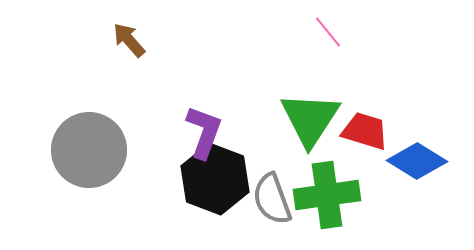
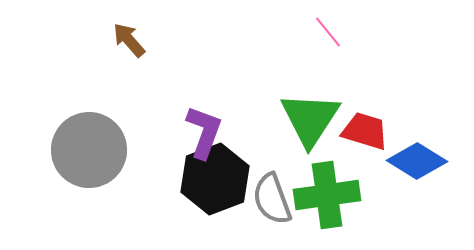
black hexagon: rotated 18 degrees clockwise
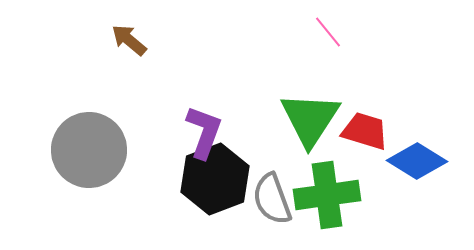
brown arrow: rotated 9 degrees counterclockwise
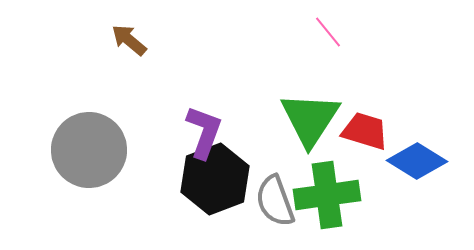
gray semicircle: moved 3 px right, 2 px down
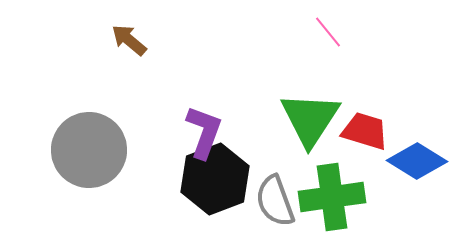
green cross: moved 5 px right, 2 px down
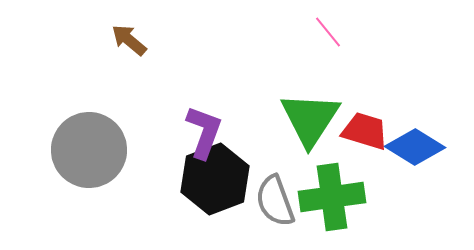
blue diamond: moved 2 px left, 14 px up
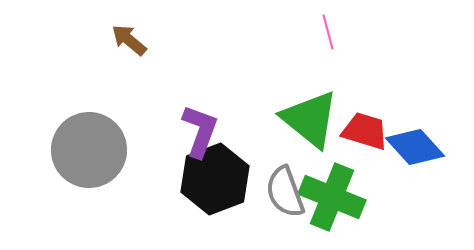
pink line: rotated 24 degrees clockwise
green triangle: rotated 24 degrees counterclockwise
purple L-shape: moved 4 px left, 1 px up
blue diamond: rotated 16 degrees clockwise
green cross: rotated 30 degrees clockwise
gray semicircle: moved 10 px right, 9 px up
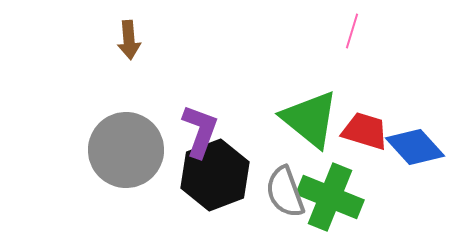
pink line: moved 24 px right, 1 px up; rotated 32 degrees clockwise
brown arrow: rotated 135 degrees counterclockwise
gray circle: moved 37 px right
black hexagon: moved 4 px up
green cross: moved 2 px left
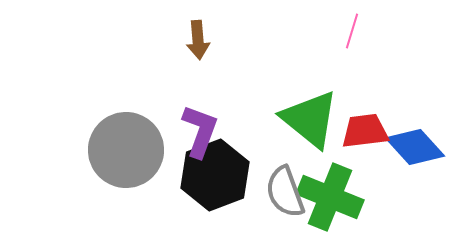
brown arrow: moved 69 px right
red trapezoid: rotated 24 degrees counterclockwise
